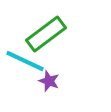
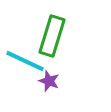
green rectangle: moved 6 px right, 2 px down; rotated 36 degrees counterclockwise
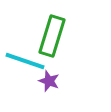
cyan line: rotated 6 degrees counterclockwise
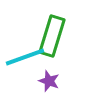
cyan line: moved 4 px up; rotated 39 degrees counterclockwise
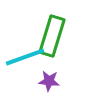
purple star: rotated 15 degrees counterclockwise
